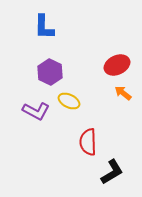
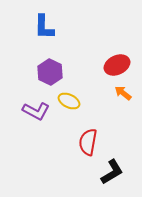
red semicircle: rotated 12 degrees clockwise
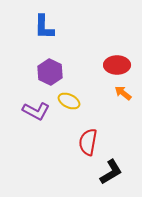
red ellipse: rotated 25 degrees clockwise
black L-shape: moved 1 px left
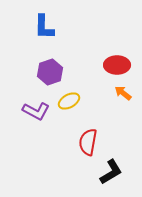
purple hexagon: rotated 15 degrees clockwise
yellow ellipse: rotated 55 degrees counterclockwise
